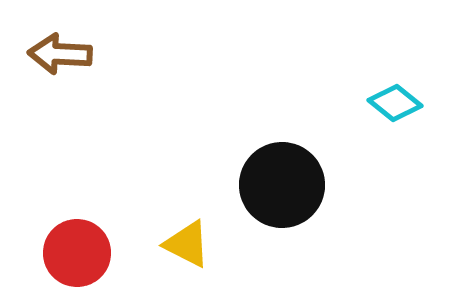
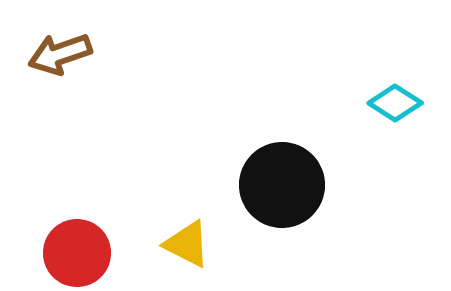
brown arrow: rotated 22 degrees counterclockwise
cyan diamond: rotated 6 degrees counterclockwise
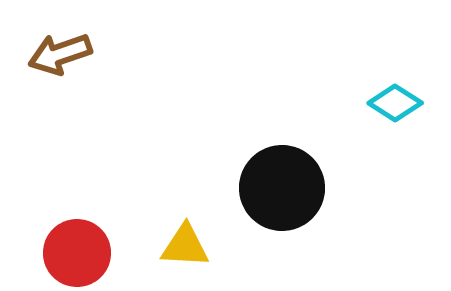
black circle: moved 3 px down
yellow triangle: moved 2 px left, 2 px down; rotated 24 degrees counterclockwise
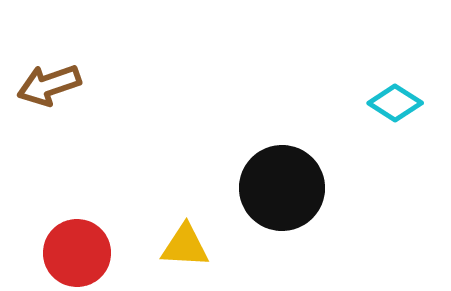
brown arrow: moved 11 px left, 31 px down
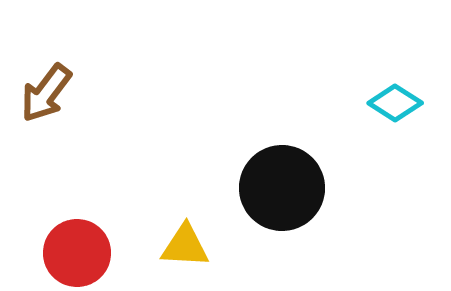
brown arrow: moved 3 px left, 8 px down; rotated 34 degrees counterclockwise
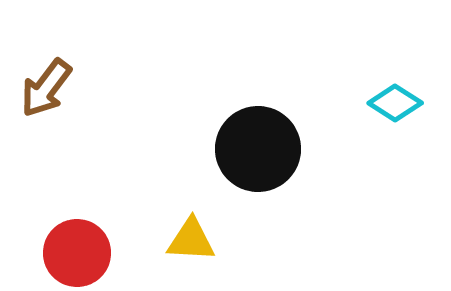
brown arrow: moved 5 px up
black circle: moved 24 px left, 39 px up
yellow triangle: moved 6 px right, 6 px up
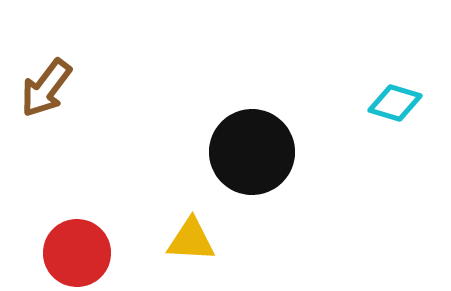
cyan diamond: rotated 16 degrees counterclockwise
black circle: moved 6 px left, 3 px down
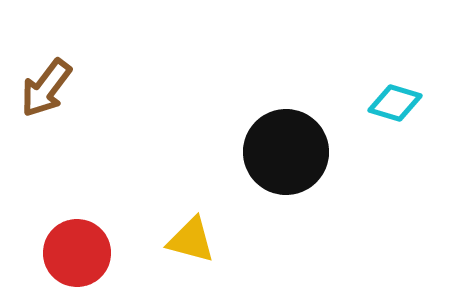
black circle: moved 34 px right
yellow triangle: rotated 12 degrees clockwise
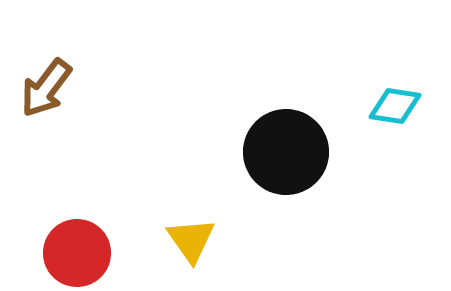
cyan diamond: moved 3 px down; rotated 8 degrees counterclockwise
yellow triangle: rotated 40 degrees clockwise
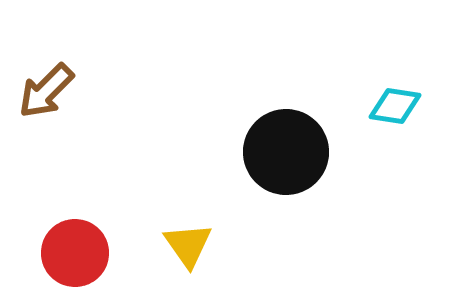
brown arrow: moved 3 px down; rotated 8 degrees clockwise
yellow triangle: moved 3 px left, 5 px down
red circle: moved 2 px left
